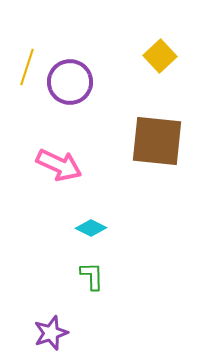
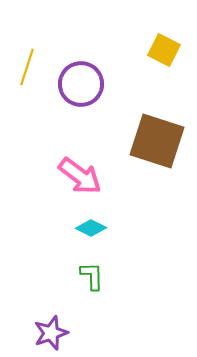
yellow square: moved 4 px right, 6 px up; rotated 20 degrees counterclockwise
purple circle: moved 11 px right, 2 px down
brown square: rotated 12 degrees clockwise
pink arrow: moved 21 px right, 11 px down; rotated 12 degrees clockwise
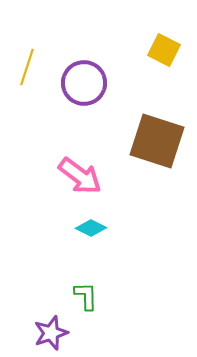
purple circle: moved 3 px right, 1 px up
green L-shape: moved 6 px left, 20 px down
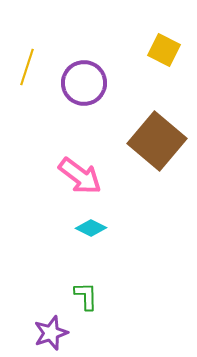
brown square: rotated 22 degrees clockwise
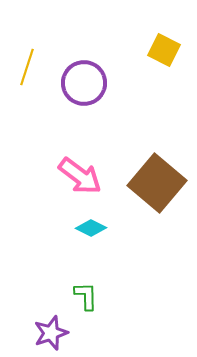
brown square: moved 42 px down
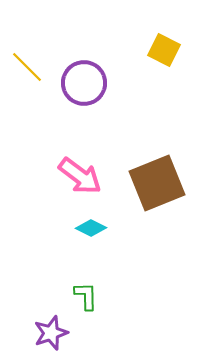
yellow line: rotated 63 degrees counterclockwise
brown square: rotated 28 degrees clockwise
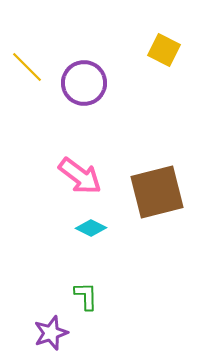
brown square: moved 9 px down; rotated 8 degrees clockwise
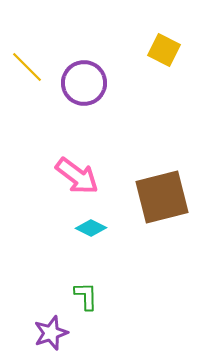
pink arrow: moved 3 px left
brown square: moved 5 px right, 5 px down
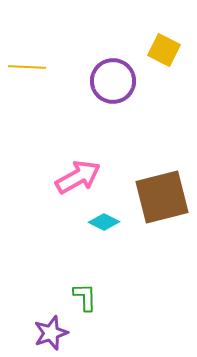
yellow line: rotated 42 degrees counterclockwise
purple circle: moved 29 px right, 2 px up
pink arrow: moved 1 px right, 1 px down; rotated 66 degrees counterclockwise
cyan diamond: moved 13 px right, 6 px up
green L-shape: moved 1 px left, 1 px down
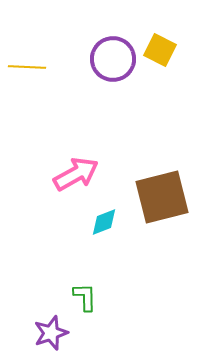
yellow square: moved 4 px left
purple circle: moved 22 px up
pink arrow: moved 2 px left, 3 px up
cyan diamond: rotated 48 degrees counterclockwise
